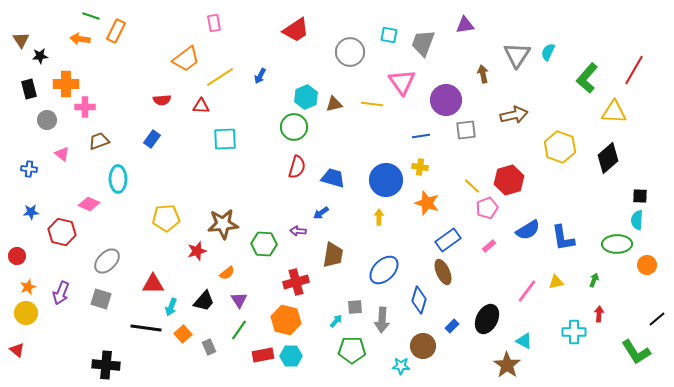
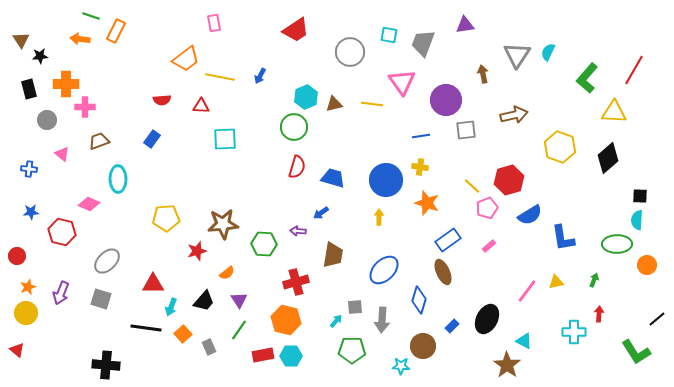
yellow line at (220, 77): rotated 44 degrees clockwise
blue semicircle at (528, 230): moved 2 px right, 15 px up
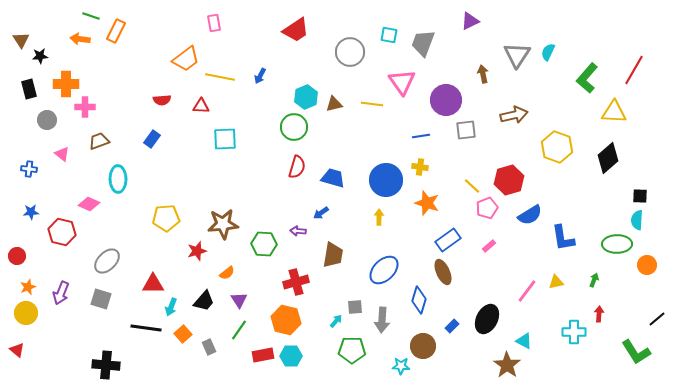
purple triangle at (465, 25): moved 5 px right, 4 px up; rotated 18 degrees counterclockwise
yellow hexagon at (560, 147): moved 3 px left
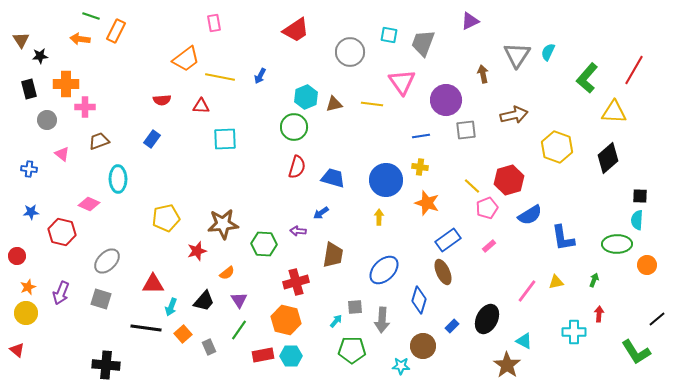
yellow pentagon at (166, 218): rotated 8 degrees counterclockwise
